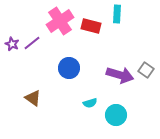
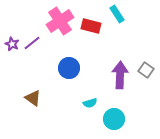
cyan rectangle: rotated 36 degrees counterclockwise
purple arrow: rotated 104 degrees counterclockwise
cyan circle: moved 2 px left, 4 px down
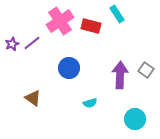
purple star: rotated 24 degrees clockwise
cyan circle: moved 21 px right
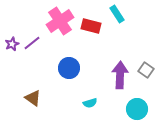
cyan circle: moved 2 px right, 10 px up
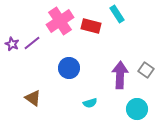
purple star: rotated 24 degrees counterclockwise
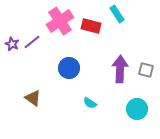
purple line: moved 1 px up
gray square: rotated 21 degrees counterclockwise
purple arrow: moved 6 px up
cyan semicircle: rotated 48 degrees clockwise
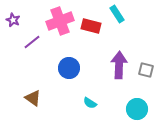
pink cross: rotated 12 degrees clockwise
purple star: moved 1 px right, 24 px up
purple arrow: moved 1 px left, 4 px up
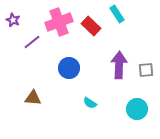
pink cross: moved 1 px left, 1 px down
red rectangle: rotated 30 degrees clockwise
gray square: rotated 21 degrees counterclockwise
brown triangle: rotated 30 degrees counterclockwise
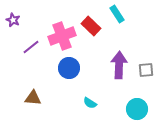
pink cross: moved 3 px right, 14 px down
purple line: moved 1 px left, 5 px down
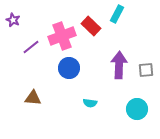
cyan rectangle: rotated 60 degrees clockwise
cyan semicircle: rotated 24 degrees counterclockwise
